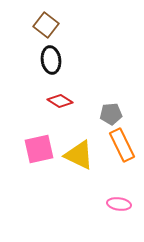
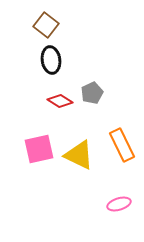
gray pentagon: moved 19 px left, 21 px up; rotated 20 degrees counterclockwise
pink ellipse: rotated 25 degrees counterclockwise
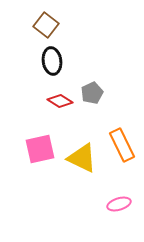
black ellipse: moved 1 px right, 1 px down
pink square: moved 1 px right
yellow triangle: moved 3 px right, 3 px down
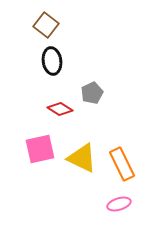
red diamond: moved 8 px down
orange rectangle: moved 19 px down
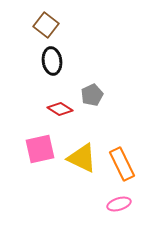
gray pentagon: moved 2 px down
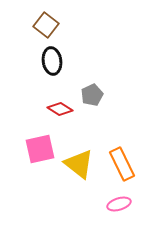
yellow triangle: moved 3 px left, 6 px down; rotated 12 degrees clockwise
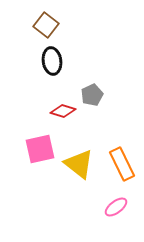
red diamond: moved 3 px right, 2 px down; rotated 15 degrees counterclockwise
pink ellipse: moved 3 px left, 3 px down; rotated 20 degrees counterclockwise
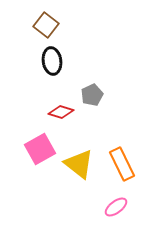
red diamond: moved 2 px left, 1 px down
pink square: rotated 16 degrees counterclockwise
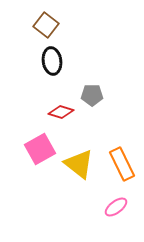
gray pentagon: rotated 25 degrees clockwise
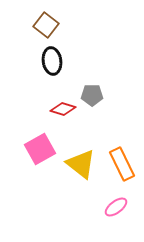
red diamond: moved 2 px right, 3 px up
yellow triangle: moved 2 px right
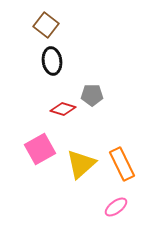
yellow triangle: rotated 40 degrees clockwise
